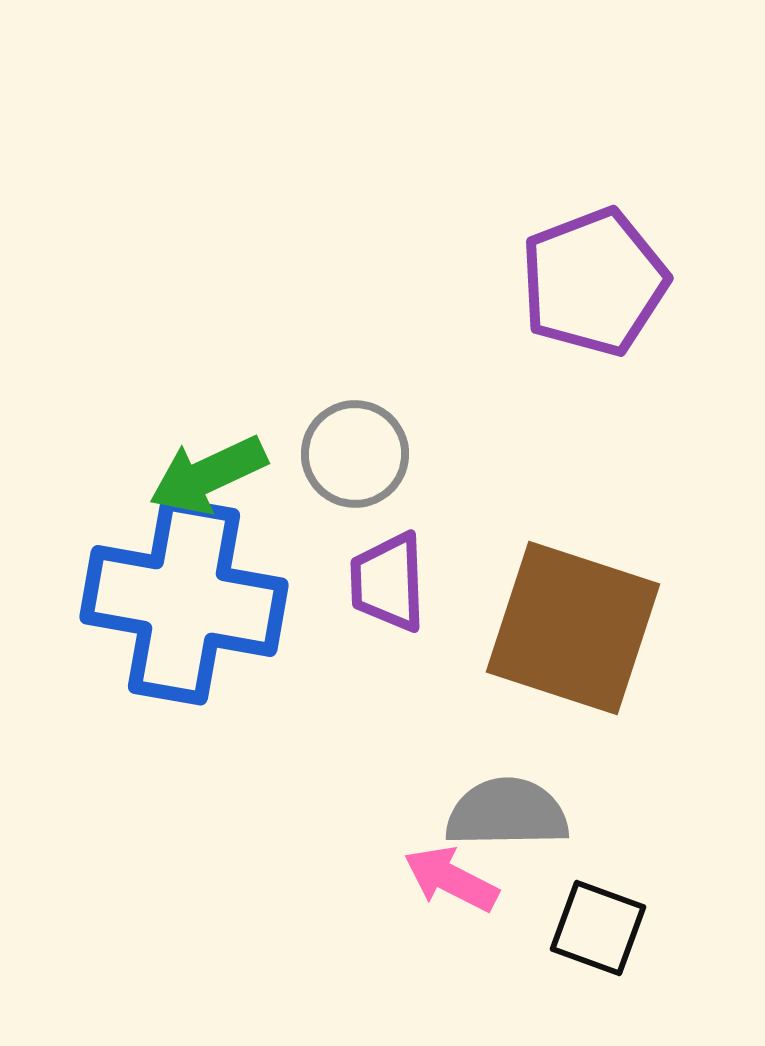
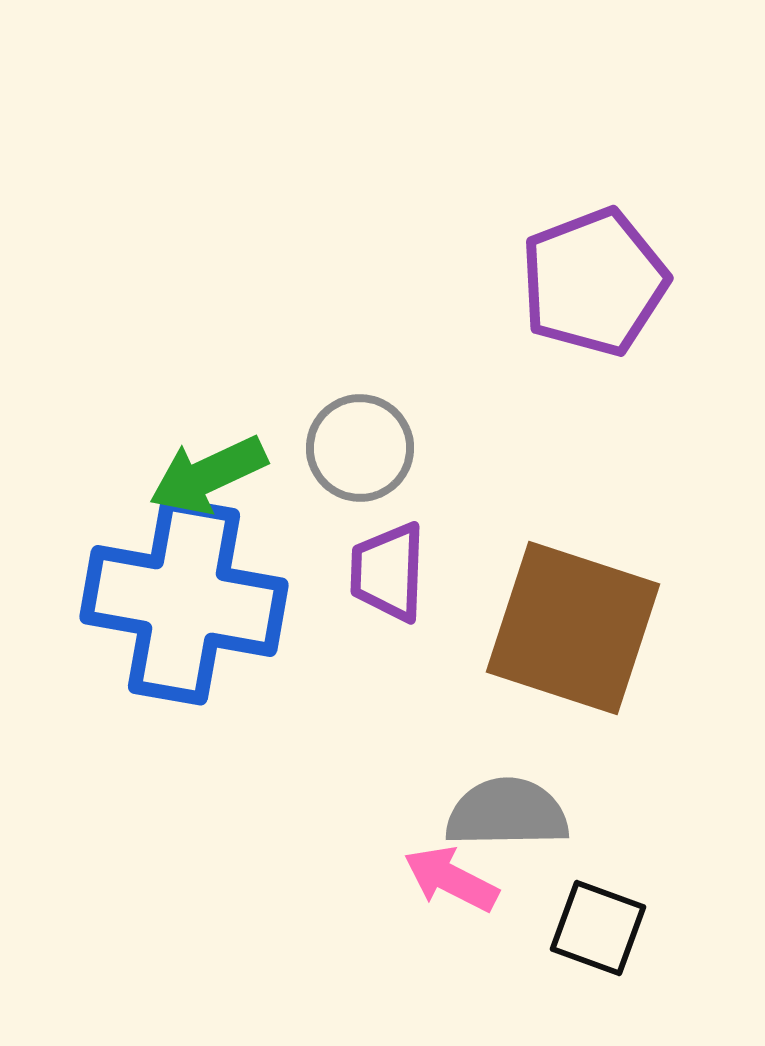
gray circle: moved 5 px right, 6 px up
purple trapezoid: moved 10 px up; rotated 4 degrees clockwise
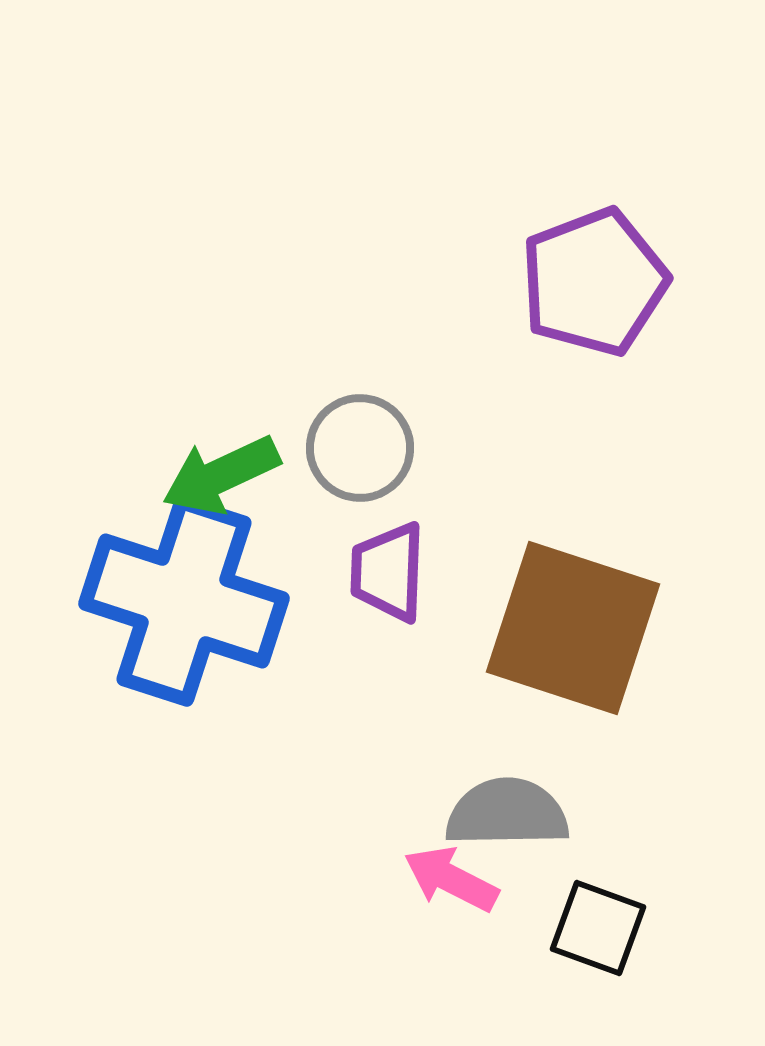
green arrow: moved 13 px right
blue cross: rotated 8 degrees clockwise
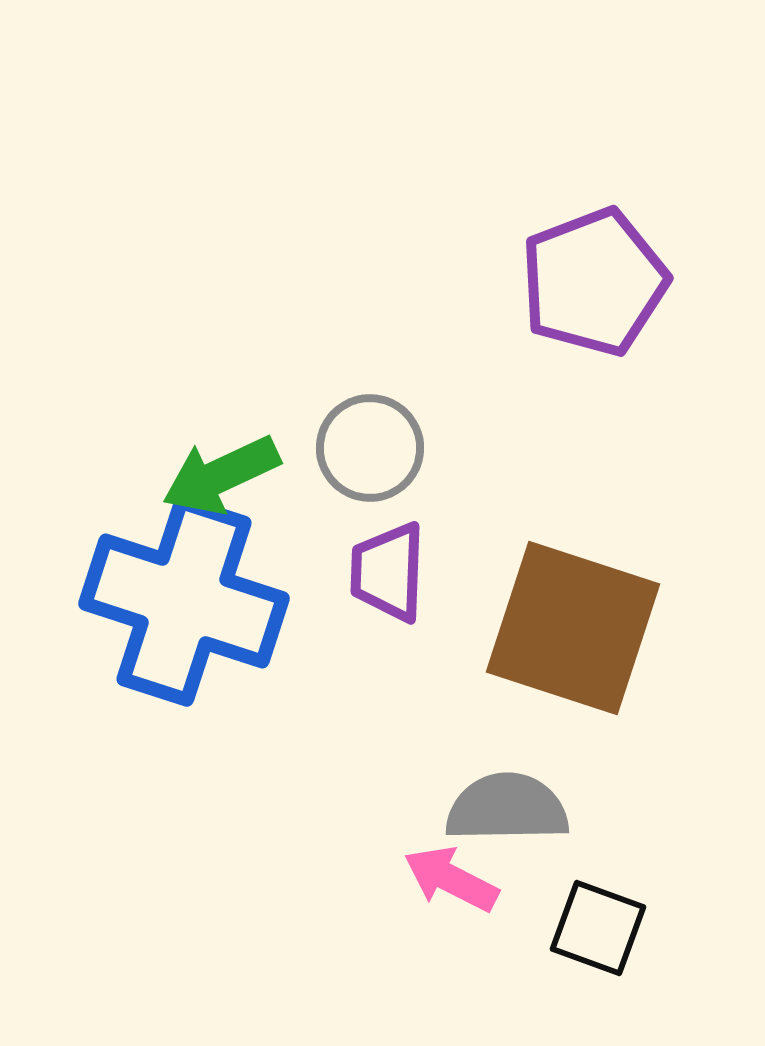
gray circle: moved 10 px right
gray semicircle: moved 5 px up
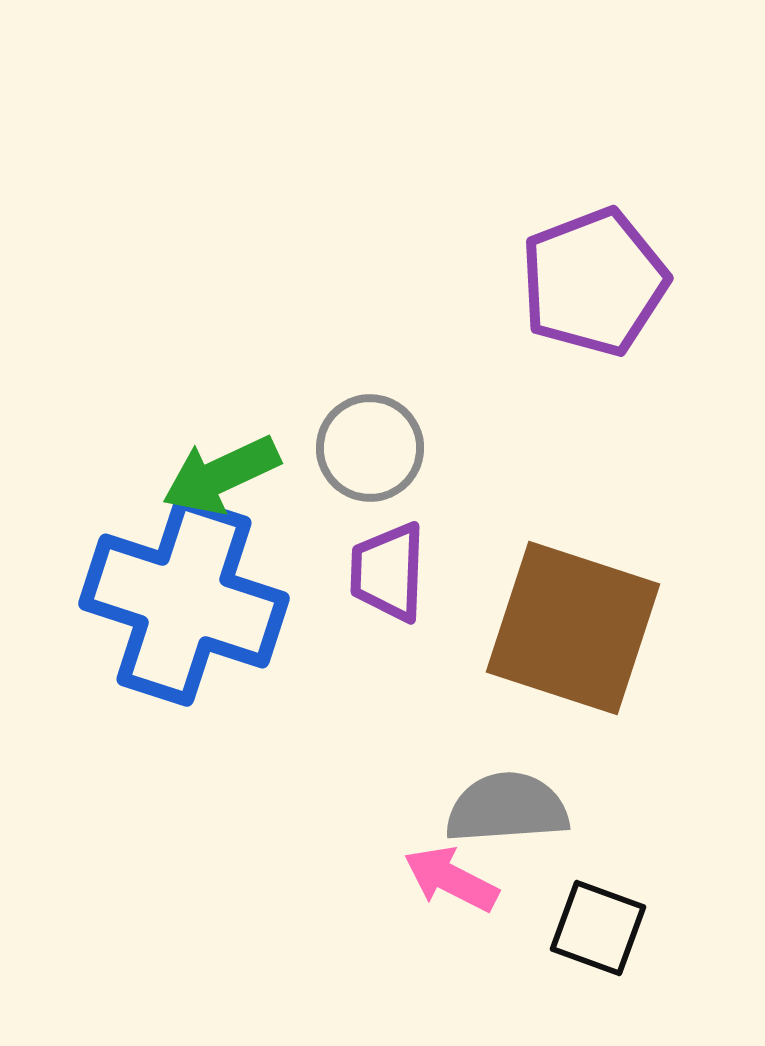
gray semicircle: rotated 3 degrees counterclockwise
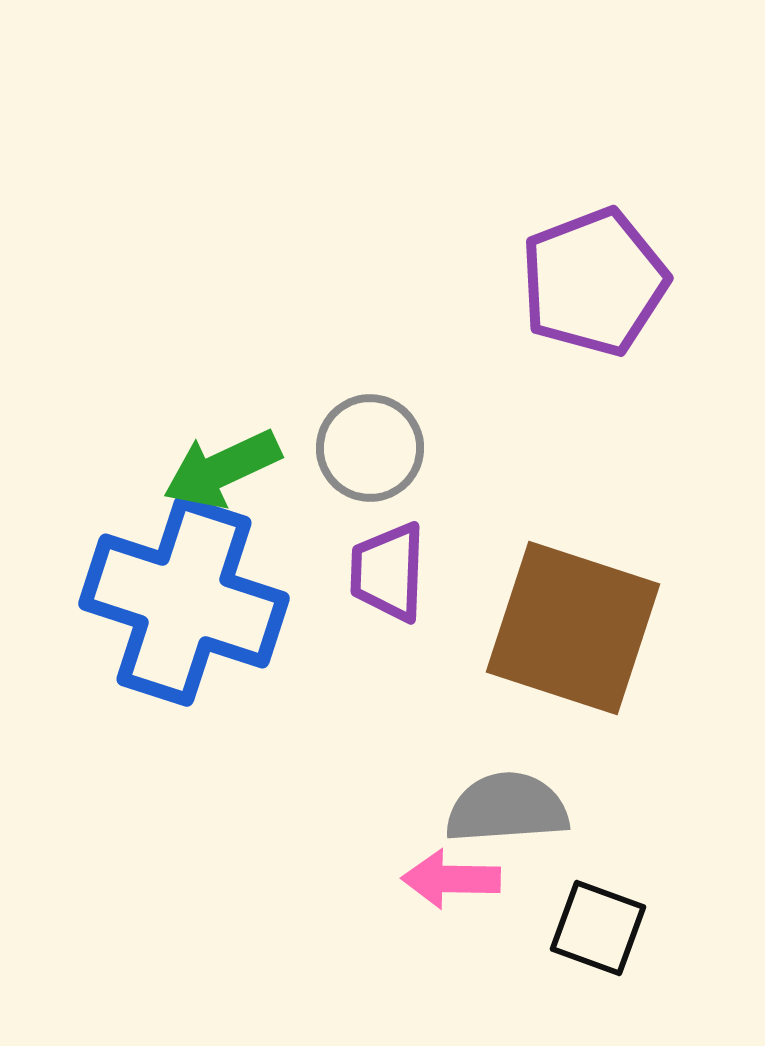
green arrow: moved 1 px right, 6 px up
pink arrow: rotated 26 degrees counterclockwise
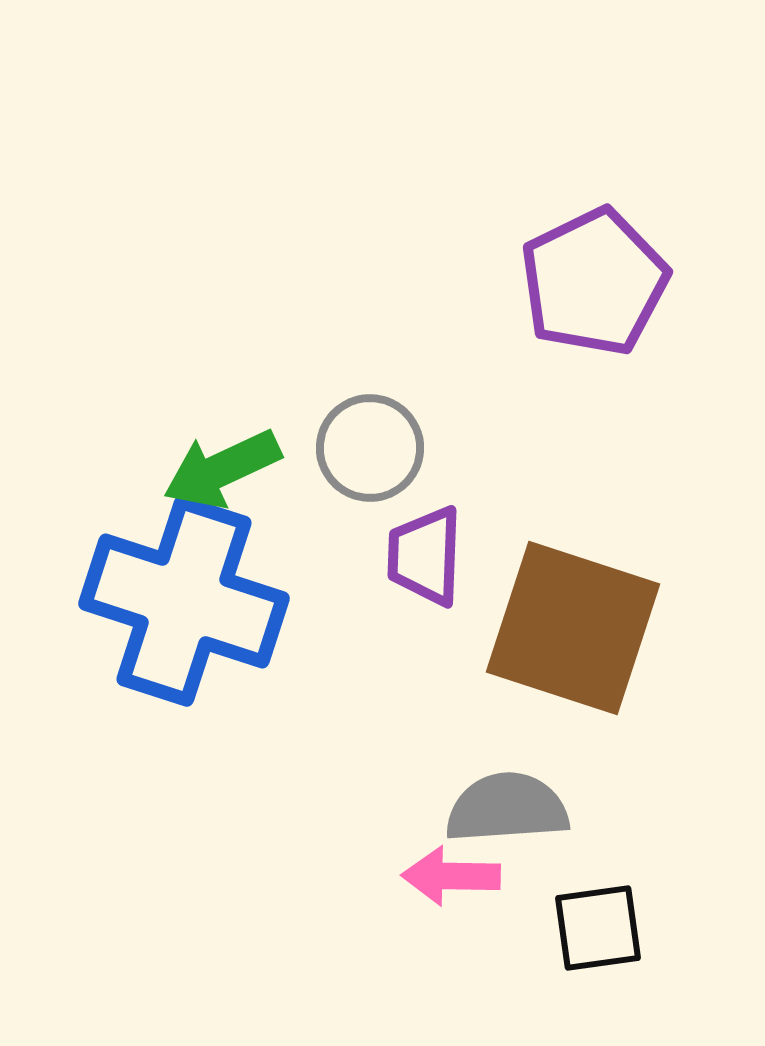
purple pentagon: rotated 5 degrees counterclockwise
purple trapezoid: moved 37 px right, 16 px up
pink arrow: moved 3 px up
black square: rotated 28 degrees counterclockwise
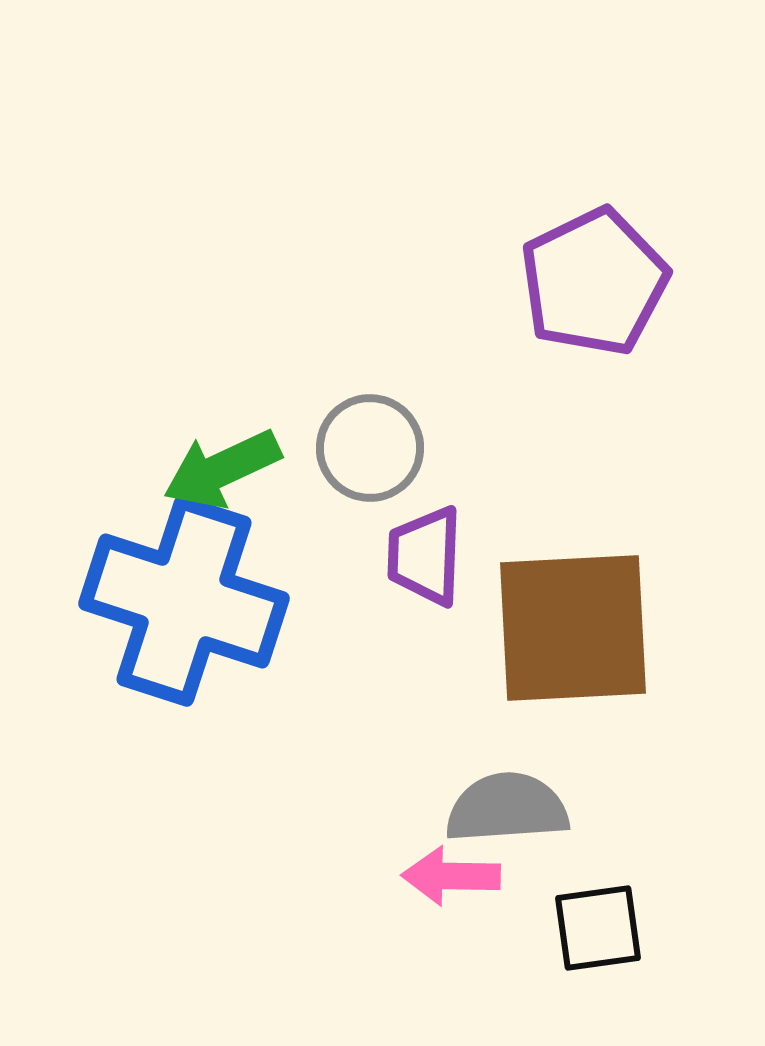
brown square: rotated 21 degrees counterclockwise
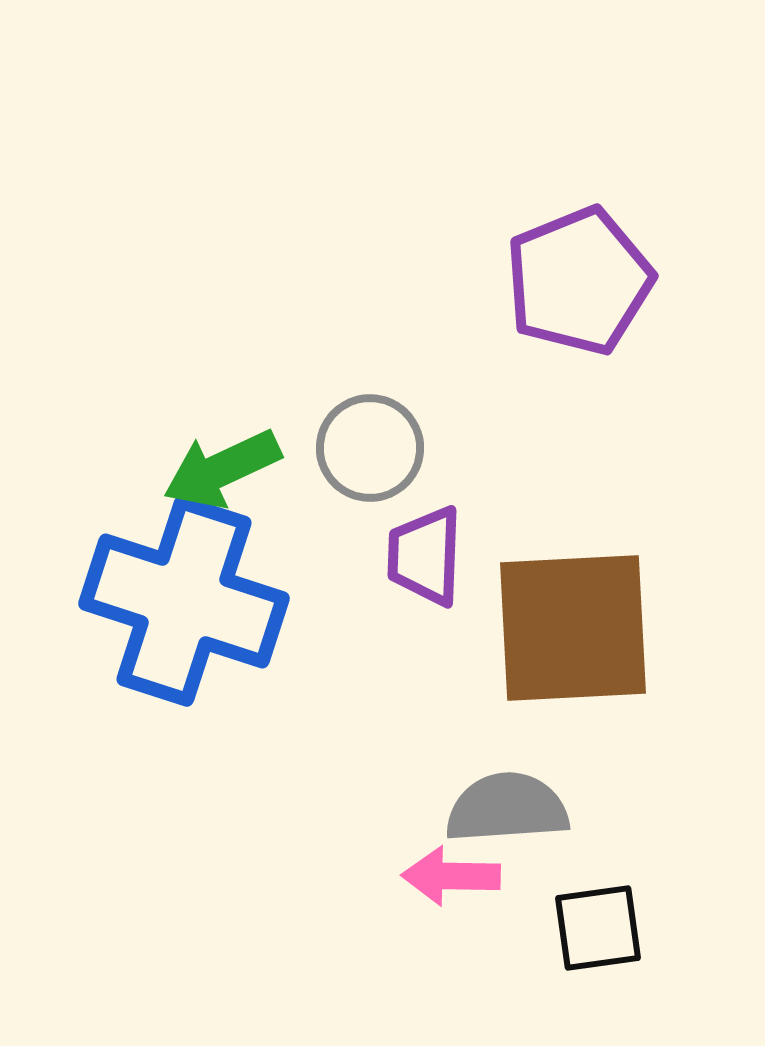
purple pentagon: moved 15 px left, 1 px up; rotated 4 degrees clockwise
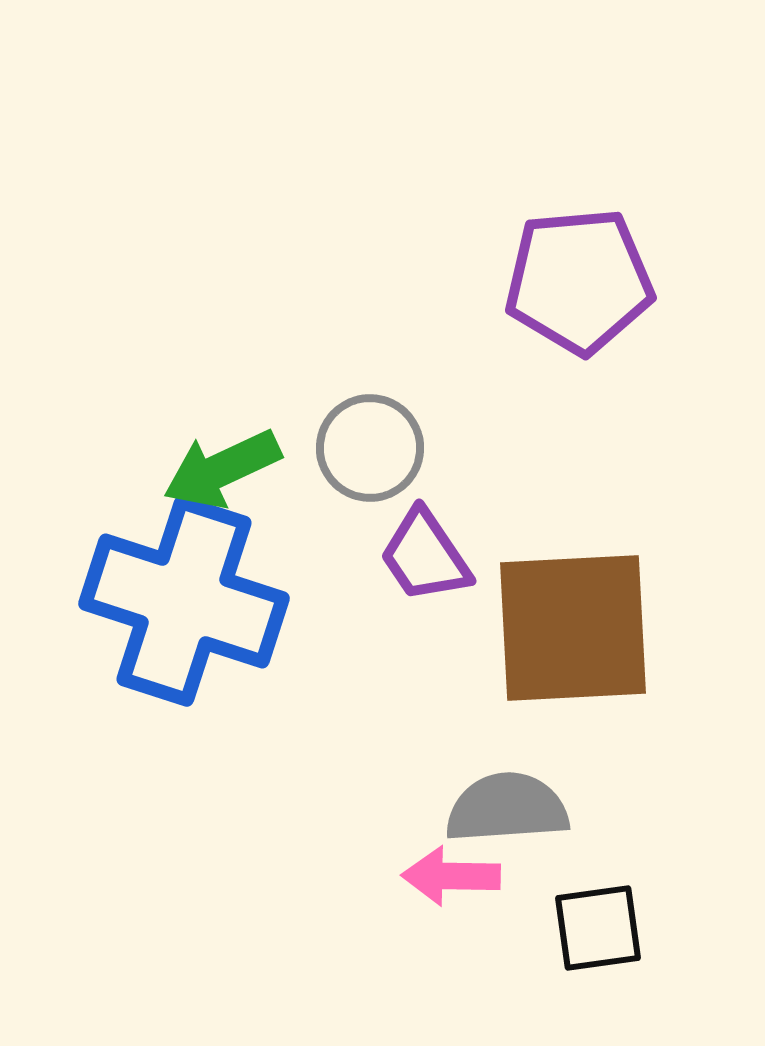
purple pentagon: rotated 17 degrees clockwise
purple trapezoid: rotated 36 degrees counterclockwise
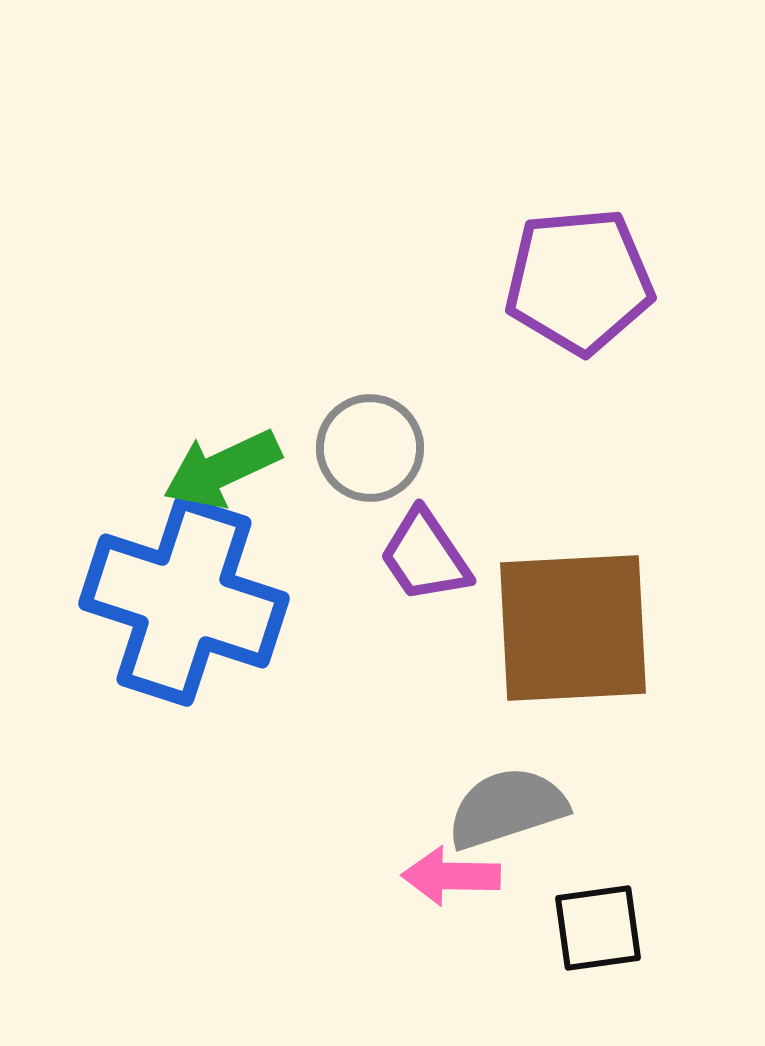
gray semicircle: rotated 14 degrees counterclockwise
